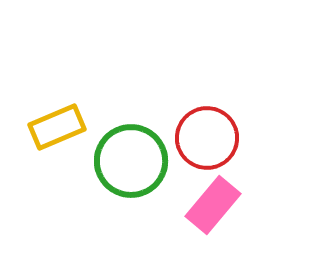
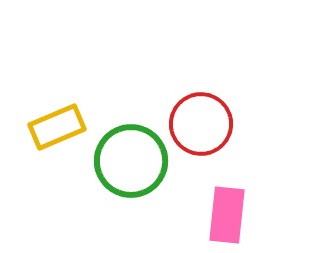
red circle: moved 6 px left, 14 px up
pink rectangle: moved 14 px right, 10 px down; rotated 34 degrees counterclockwise
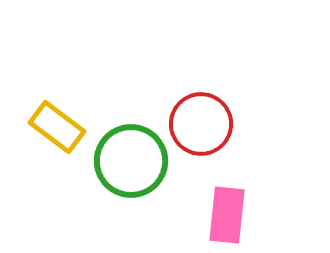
yellow rectangle: rotated 60 degrees clockwise
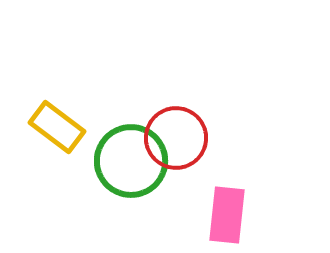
red circle: moved 25 px left, 14 px down
